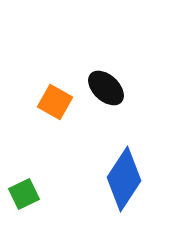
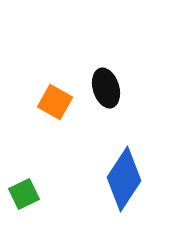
black ellipse: rotated 30 degrees clockwise
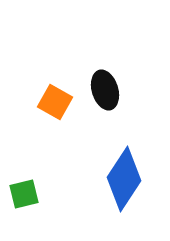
black ellipse: moved 1 px left, 2 px down
green square: rotated 12 degrees clockwise
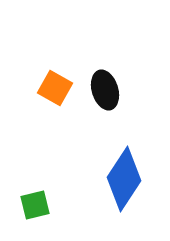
orange square: moved 14 px up
green square: moved 11 px right, 11 px down
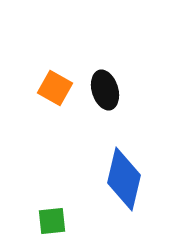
blue diamond: rotated 20 degrees counterclockwise
green square: moved 17 px right, 16 px down; rotated 8 degrees clockwise
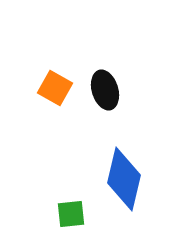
green square: moved 19 px right, 7 px up
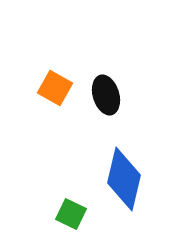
black ellipse: moved 1 px right, 5 px down
green square: rotated 32 degrees clockwise
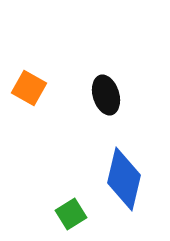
orange square: moved 26 px left
green square: rotated 32 degrees clockwise
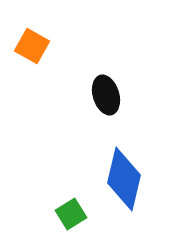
orange square: moved 3 px right, 42 px up
